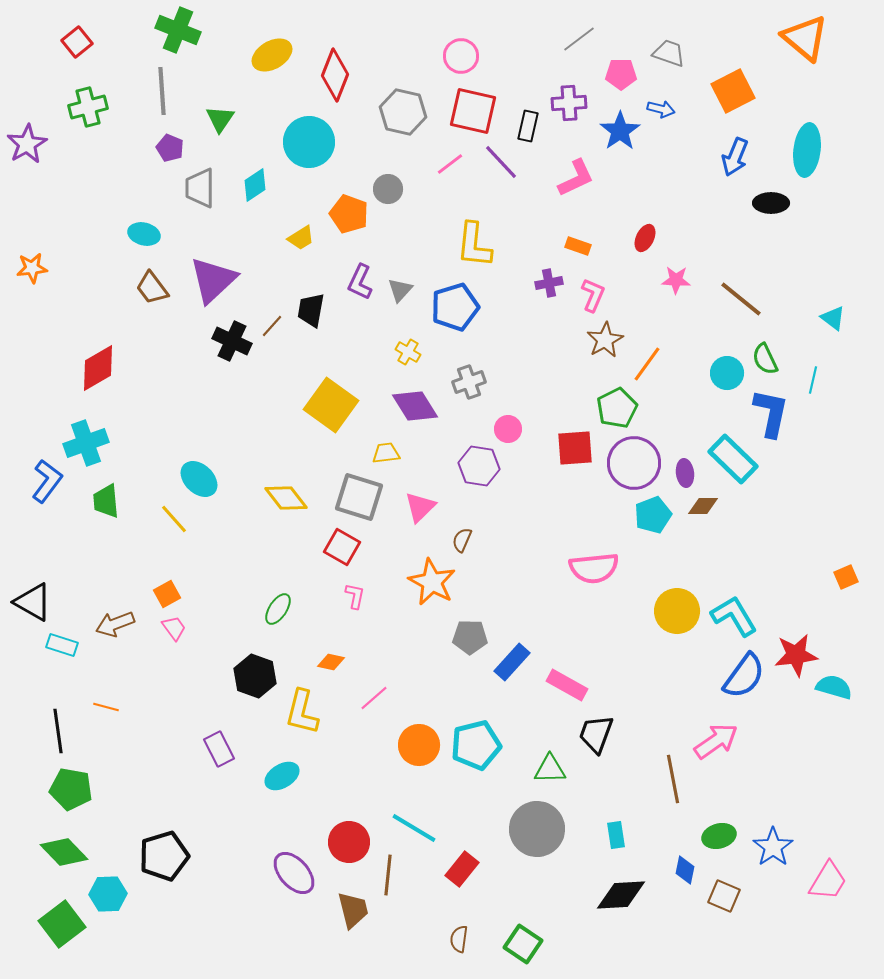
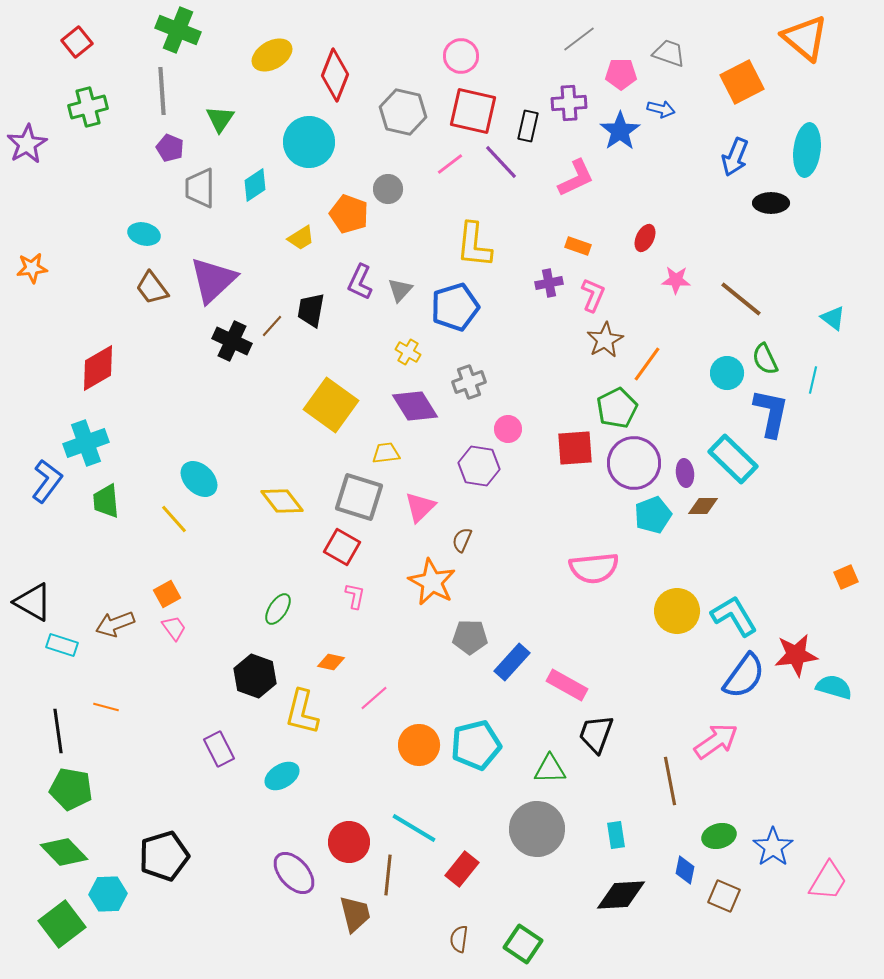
orange square at (733, 91): moved 9 px right, 9 px up
yellow diamond at (286, 498): moved 4 px left, 3 px down
brown line at (673, 779): moved 3 px left, 2 px down
brown trapezoid at (353, 910): moved 2 px right, 4 px down
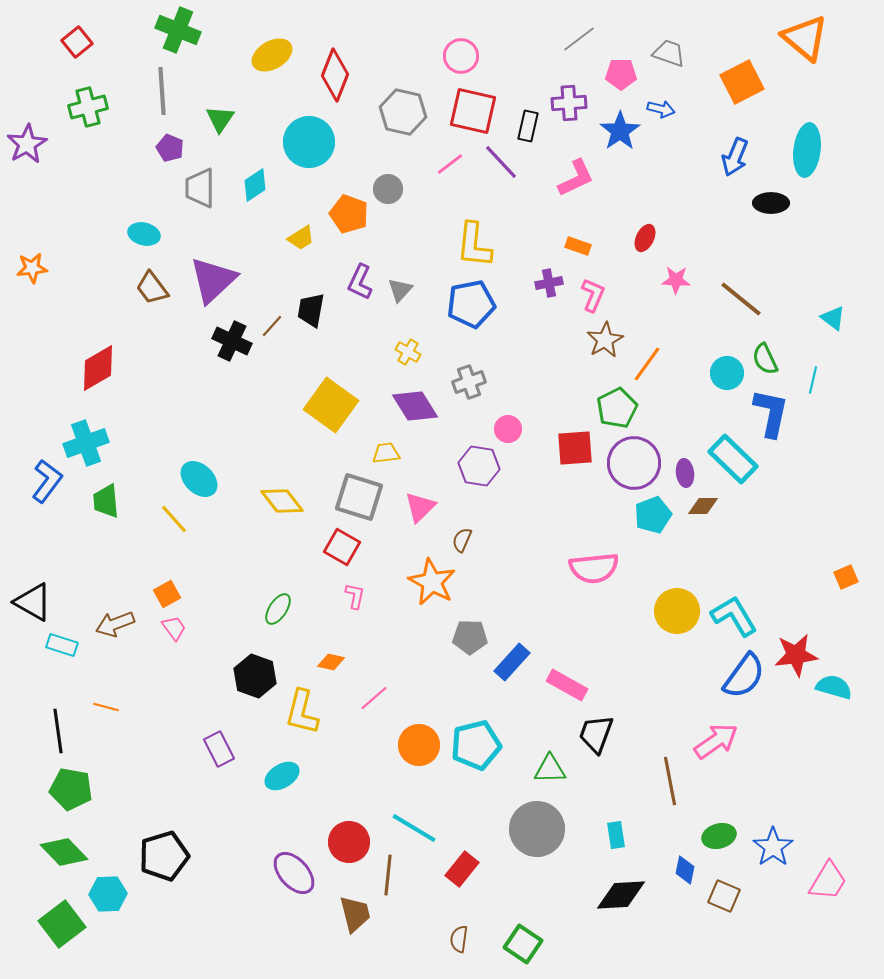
blue pentagon at (455, 307): moved 16 px right, 3 px up; rotated 6 degrees clockwise
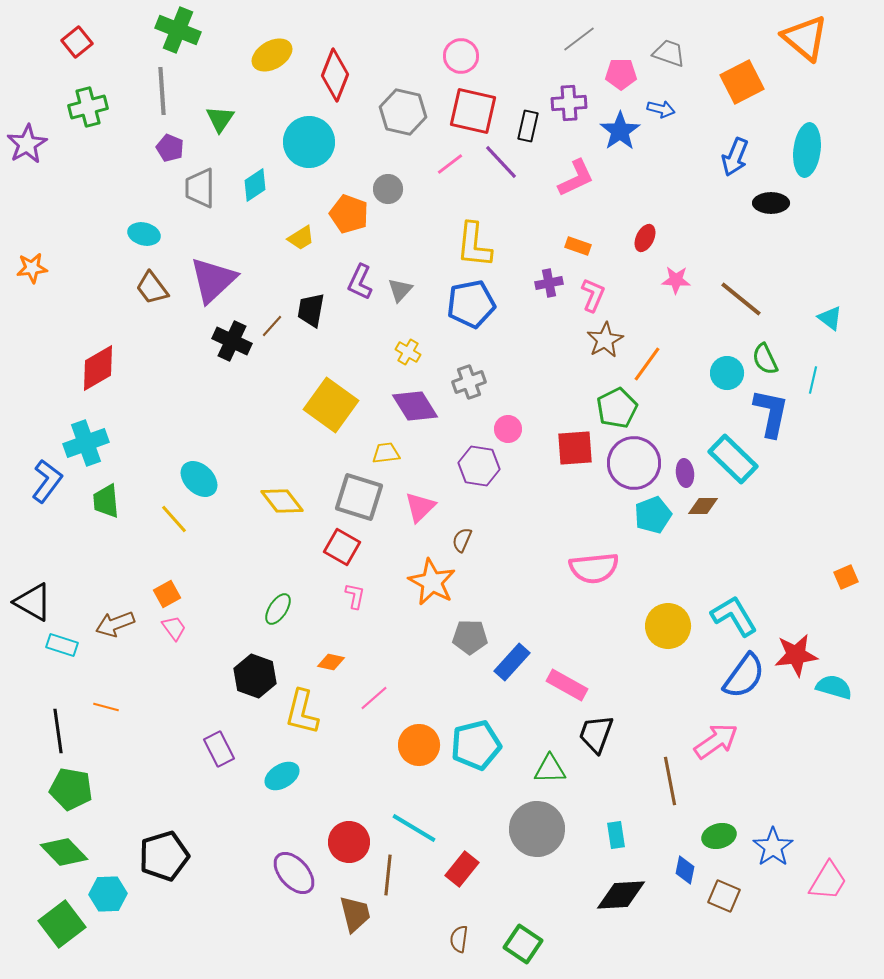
cyan triangle at (833, 318): moved 3 px left
yellow circle at (677, 611): moved 9 px left, 15 px down
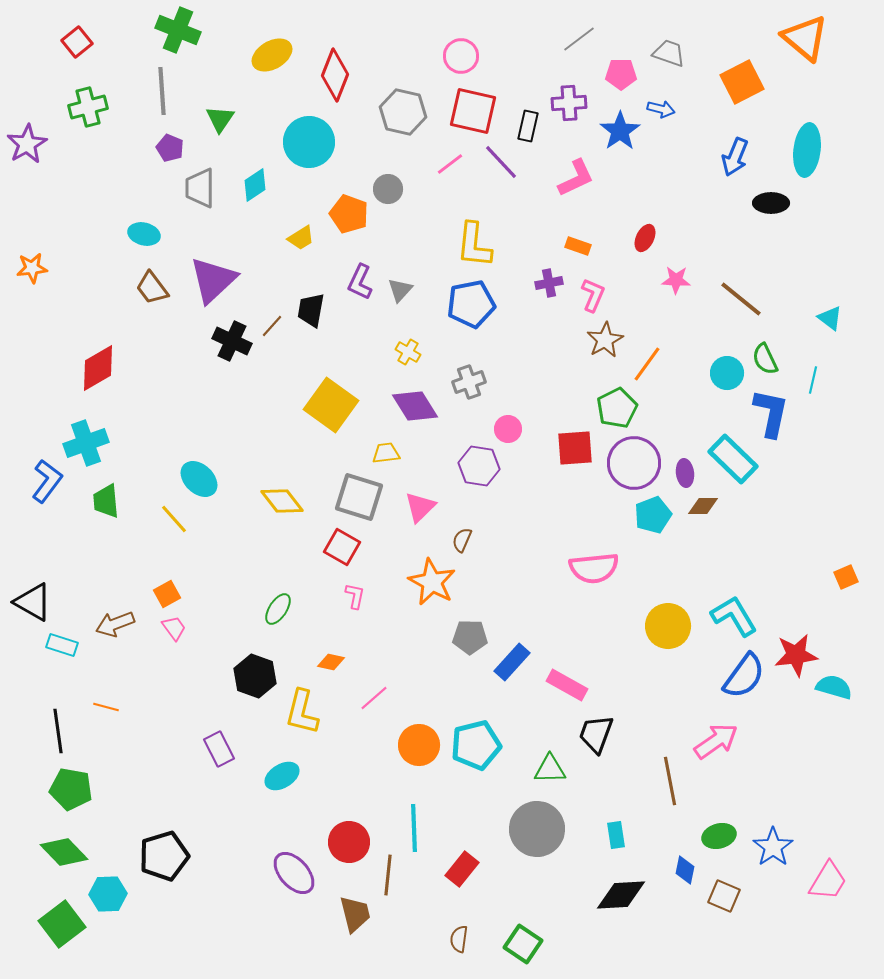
cyan line at (414, 828): rotated 57 degrees clockwise
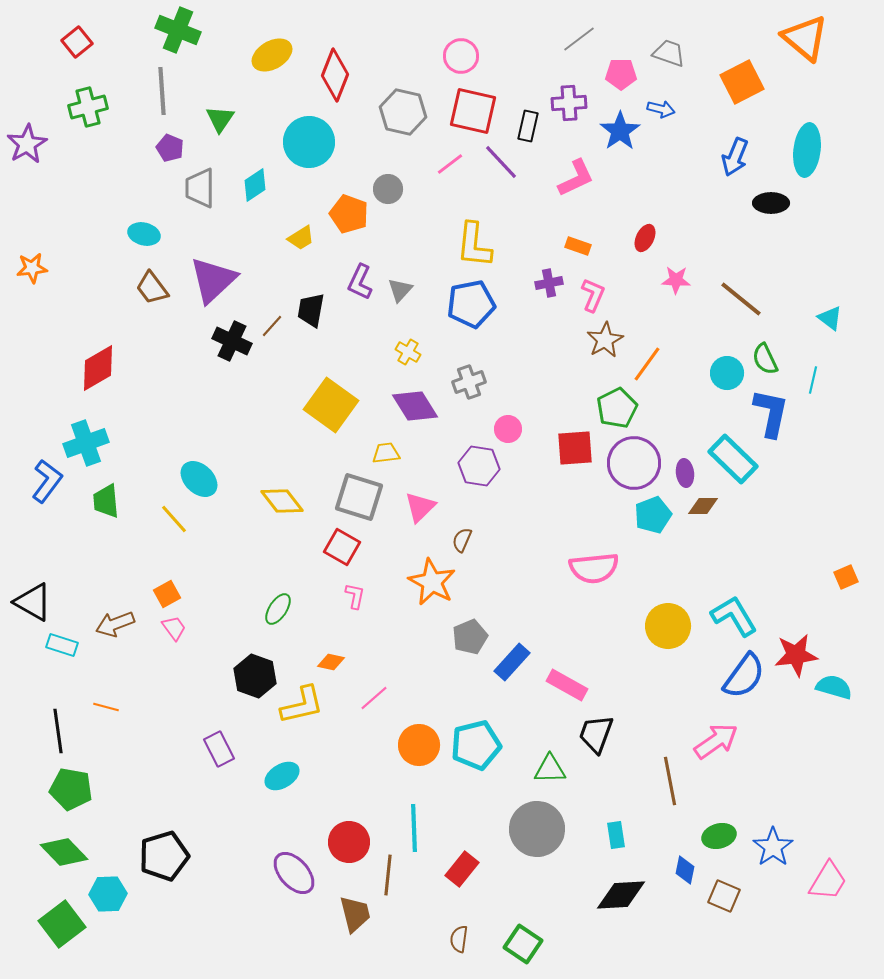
gray pentagon at (470, 637): rotated 24 degrees counterclockwise
yellow L-shape at (302, 712): moved 7 px up; rotated 117 degrees counterclockwise
